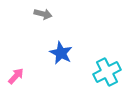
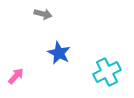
blue star: moved 2 px left
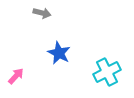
gray arrow: moved 1 px left, 1 px up
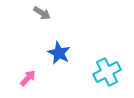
gray arrow: rotated 18 degrees clockwise
pink arrow: moved 12 px right, 2 px down
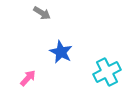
blue star: moved 2 px right, 1 px up
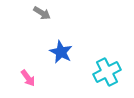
pink arrow: rotated 102 degrees clockwise
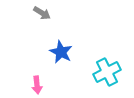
pink arrow: moved 9 px right, 7 px down; rotated 30 degrees clockwise
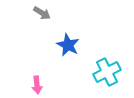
blue star: moved 7 px right, 7 px up
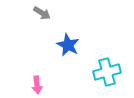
cyan cross: rotated 12 degrees clockwise
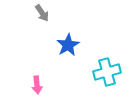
gray arrow: rotated 24 degrees clockwise
blue star: rotated 15 degrees clockwise
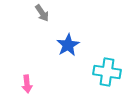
cyan cross: rotated 24 degrees clockwise
pink arrow: moved 10 px left, 1 px up
